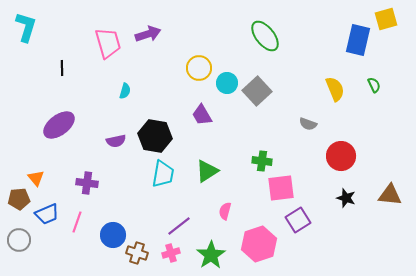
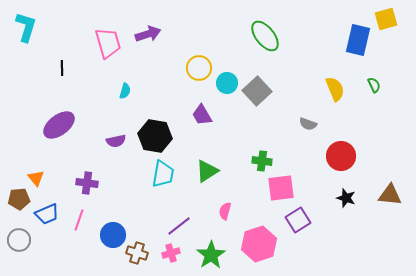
pink line: moved 2 px right, 2 px up
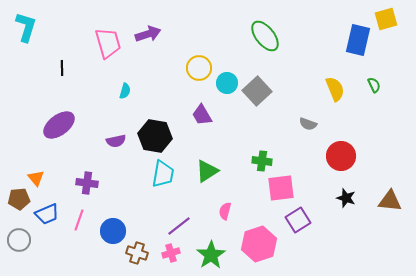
brown triangle: moved 6 px down
blue circle: moved 4 px up
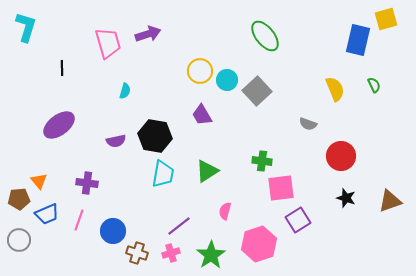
yellow circle: moved 1 px right, 3 px down
cyan circle: moved 3 px up
orange triangle: moved 3 px right, 3 px down
brown triangle: rotated 25 degrees counterclockwise
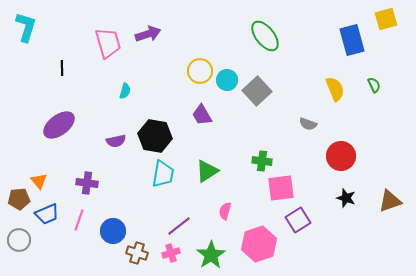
blue rectangle: moved 6 px left; rotated 28 degrees counterclockwise
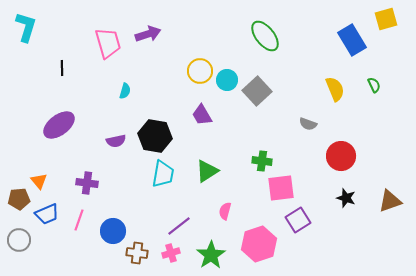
blue rectangle: rotated 16 degrees counterclockwise
brown cross: rotated 10 degrees counterclockwise
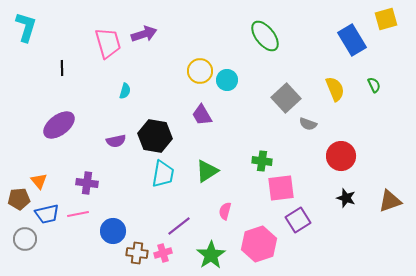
purple arrow: moved 4 px left
gray square: moved 29 px right, 7 px down
blue trapezoid: rotated 10 degrees clockwise
pink line: moved 1 px left, 6 px up; rotated 60 degrees clockwise
gray circle: moved 6 px right, 1 px up
pink cross: moved 8 px left
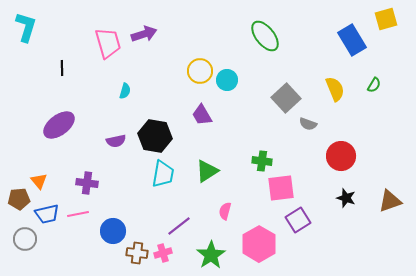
green semicircle: rotated 56 degrees clockwise
pink hexagon: rotated 12 degrees counterclockwise
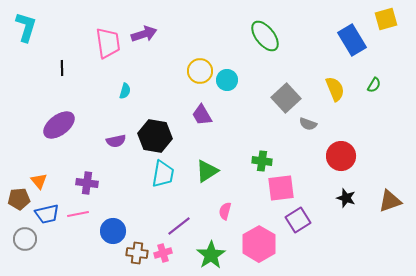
pink trapezoid: rotated 8 degrees clockwise
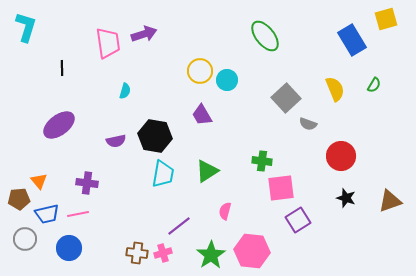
blue circle: moved 44 px left, 17 px down
pink hexagon: moved 7 px left, 7 px down; rotated 24 degrees counterclockwise
